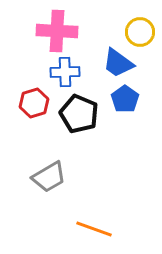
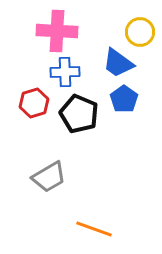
blue pentagon: moved 1 px left
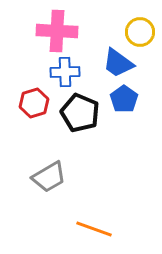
black pentagon: moved 1 px right, 1 px up
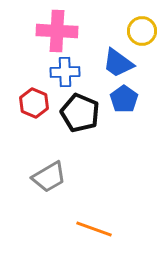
yellow circle: moved 2 px right, 1 px up
red hexagon: rotated 20 degrees counterclockwise
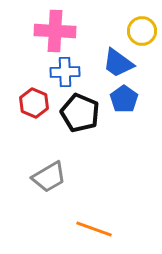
pink cross: moved 2 px left
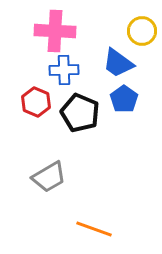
blue cross: moved 1 px left, 2 px up
red hexagon: moved 2 px right, 1 px up
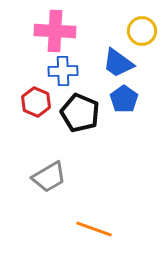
blue cross: moved 1 px left, 1 px down
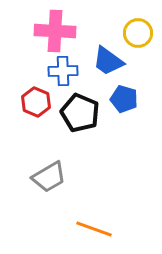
yellow circle: moved 4 px left, 2 px down
blue trapezoid: moved 10 px left, 2 px up
blue pentagon: rotated 20 degrees counterclockwise
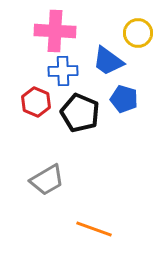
gray trapezoid: moved 2 px left, 3 px down
